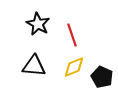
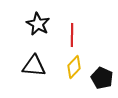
red line: rotated 20 degrees clockwise
yellow diamond: rotated 25 degrees counterclockwise
black pentagon: moved 1 px down
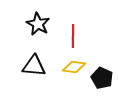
red line: moved 1 px right, 1 px down
yellow diamond: rotated 55 degrees clockwise
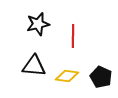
black star: rotated 30 degrees clockwise
yellow diamond: moved 7 px left, 9 px down
black pentagon: moved 1 px left, 1 px up
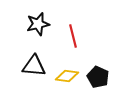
red line: rotated 15 degrees counterclockwise
black pentagon: moved 3 px left
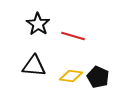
black star: rotated 25 degrees counterclockwise
red line: rotated 60 degrees counterclockwise
yellow diamond: moved 4 px right
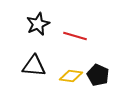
black star: rotated 15 degrees clockwise
red line: moved 2 px right
black pentagon: moved 2 px up
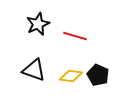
black triangle: moved 4 px down; rotated 15 degrees clockwise
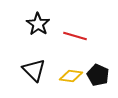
black star: rotated 15 degrees counterclockwise
black triangle: rotated 25 degrees clockwise
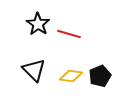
red line: moved 6 px left, 2 px up
black pentagon: moved 2 px right, 1 px down; rotated 25 degrees clockwise
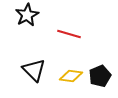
black star: moved 11 px left, 9 px up; rotated 10 degrees clockwise
